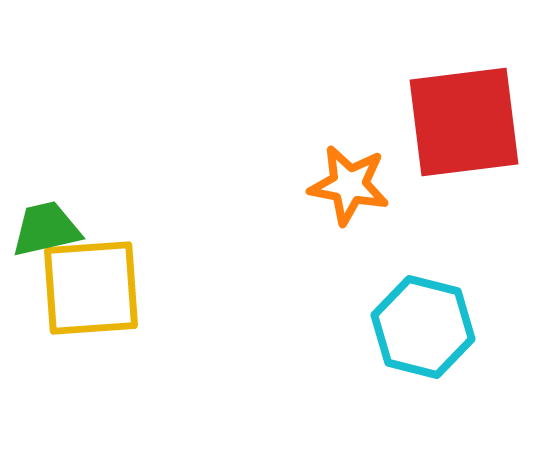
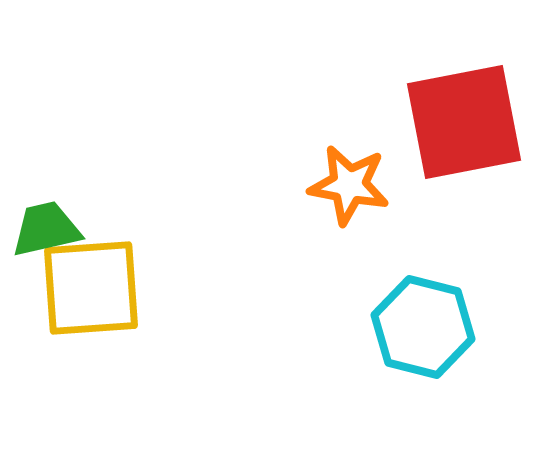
red square: rotated 4 degrees counterclockwise
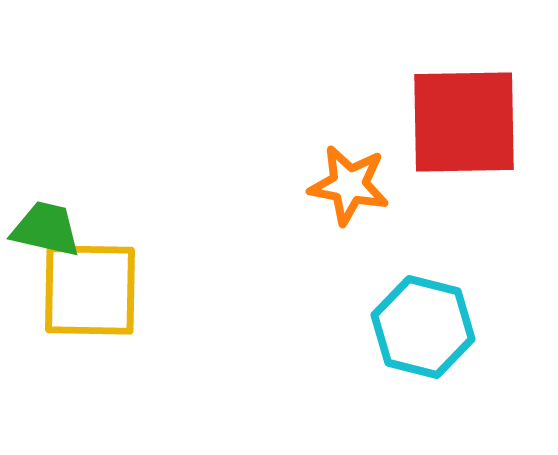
red square: rotated 10 degrees clockwise
green trapezoid: rotated 26 degrees clockwise
yellow square: moved 1 px left, 2 px down; rotated 5 degrees clockwise
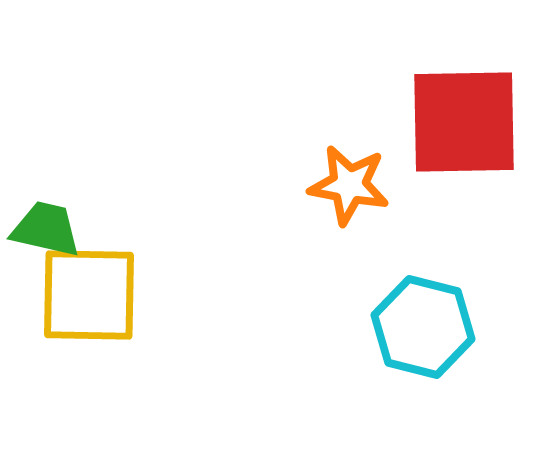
yellow square: moved 1 px left, 5 px down
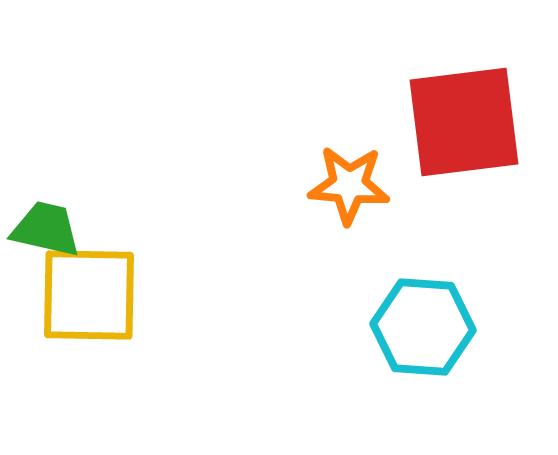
red square: rotated 6 degrees counterclockwise
orange star: rotated 6 degrees counterclockwise
cyan hexagon: rotated 10 degrees counterclockwise
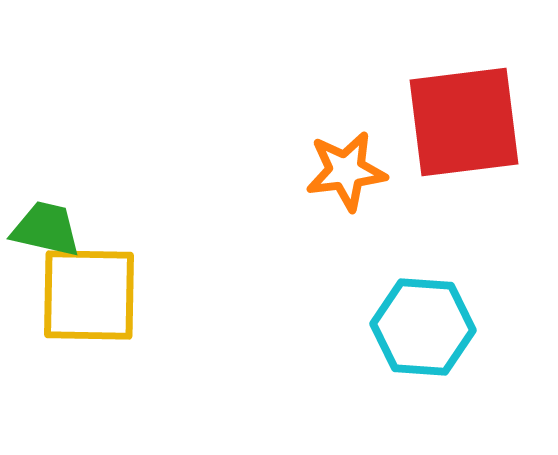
orange star: moved 3 px left, 14 px up; rotated 12 degrees counterclockwise
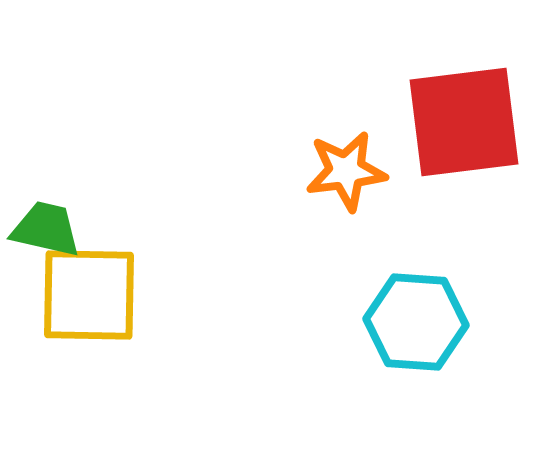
cyan hexagon: moved 7 px left, 5 px up
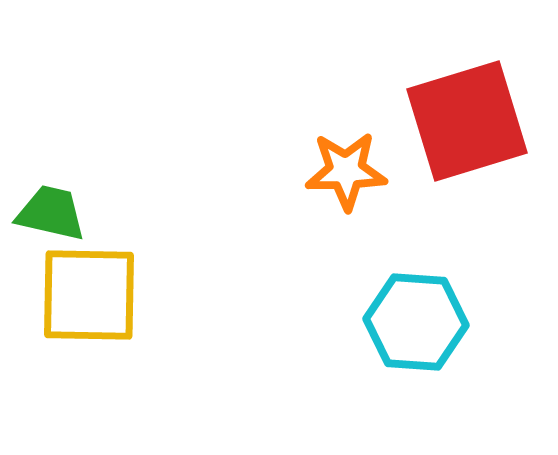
red square: moved 3 px right, 1 px up; rotated 10 degrees counterclockwise
orange star: rotated 6 degrees clockwise
green trapezoid: moved 5 px right, 16 px up
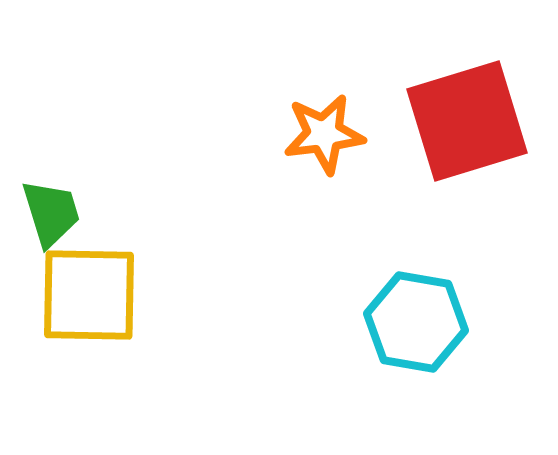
orange star: moved 22 px left, 37 px up; rotated 6 degrees counterclockwise
green trapezoid: rotated 60 degrees clockwise
cyan hexagon: rotated 6 degrees clockwise
